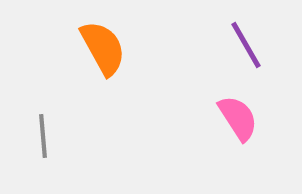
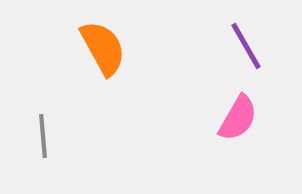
purple line: moved 1 px down
pink semicircle: rotated 63 degrees clockwise
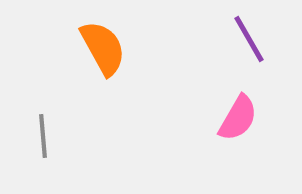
purple line: moved 3 px right, 7 px up
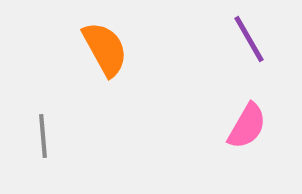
orange semicircle: moved 2 px right, 1 px down
pink semicircle: moved 9 px right, 8 px down
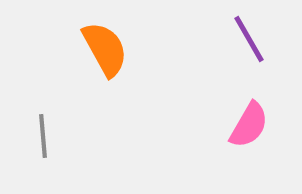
pink semicircle: moved 2 px right, 1 px up
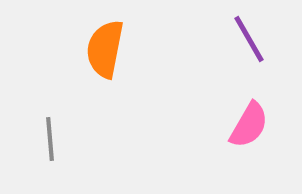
orange semicircle: rotated 140 degrees counterclockwise
gray line: moved 7 px right, 3 px down
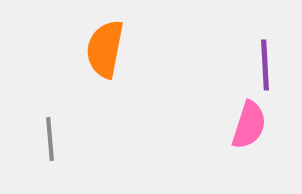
purple line: moved 16 px right, 26 px down; rotated 27 degrees clockwise
pink semicircle: rotated 12 degrees counterclockwise
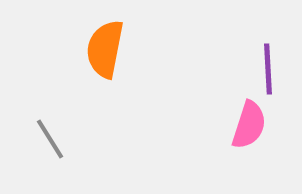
purple line: moved 3 px right, 4 px down
gray line: rotated 27 degrees counterclockwise
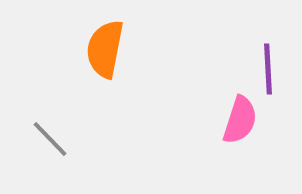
pink semicircle: moved 9 px left, 5 px up
gray line: rotated 12 degrees counterclockwise
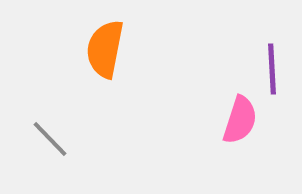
purple line: moved 4 px right
